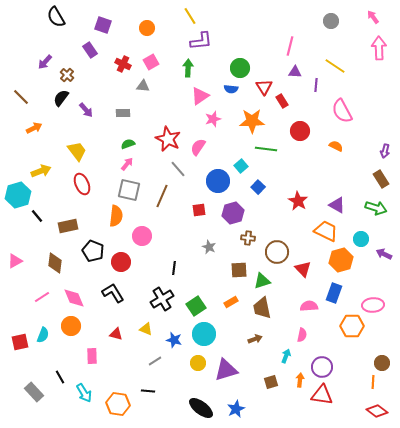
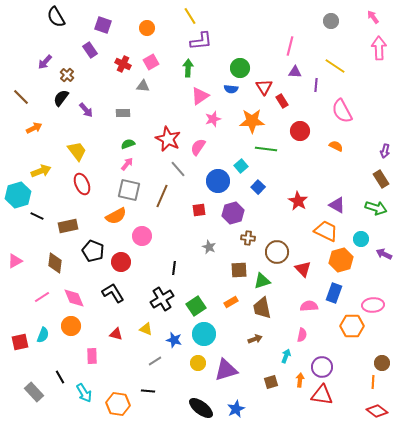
black line at (37, 216): rotated 24 degrees counterclockwise
orange semicircle at (116, 216): rotated 55 degrees clockwise
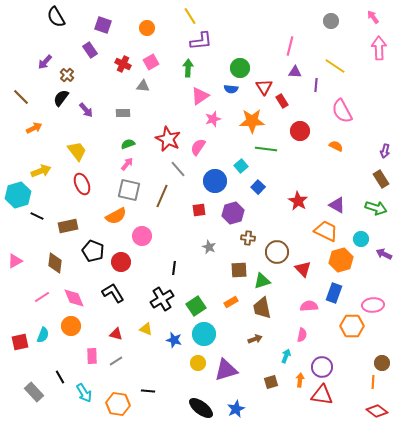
blue circle at (218, 181): moved 3 px left
gray line at (155, 361): moved 39 px left
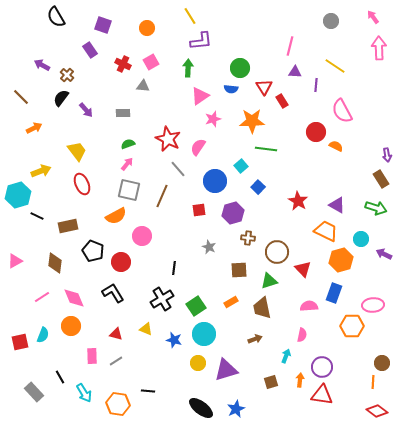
purple arrow at (45, 62): moved 3 px left, 3 px down; rotated 77 degrees clockwise
red circle at (300, 131): moved 16 px right, 1 px down
purple arrow at (385, 151): moved 2 px right, 4 px down; rotated 24 degrees counterclockwise
green triangle at (262, 281): moved 7 px right
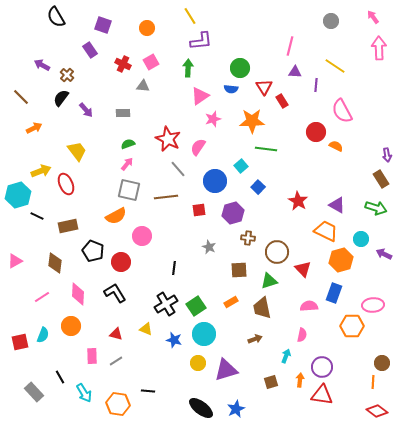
red ellipse at (82, 184): moved 16 px left
brown line at (162, 196): moved 4 px right, 1 px down; rotated 60 degrees clockwise
black L-shape at (113, 293): moved 2 px right
pink diamond at (74, 298): moved 4 px right, 4 px up; rotated 25 degrees clockwise
black cross at (162, 299): moved 4 px right, 5 px down
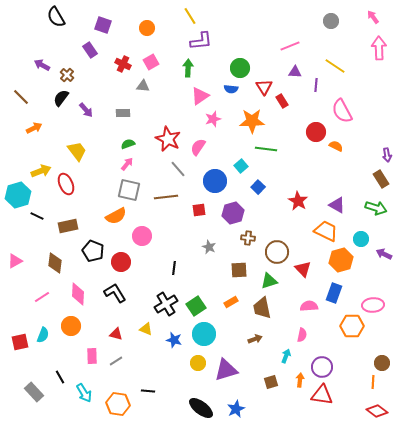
pink line at (290, 46): rotated 54 degrees clockwise
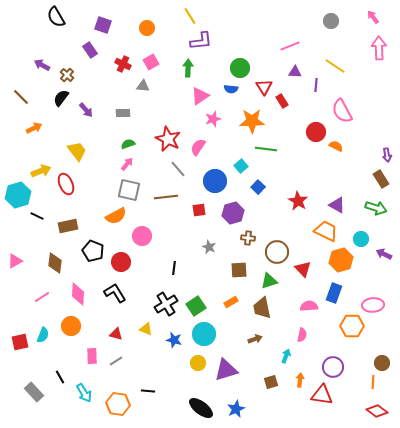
purple circle at (322, 367): moved 11 px right
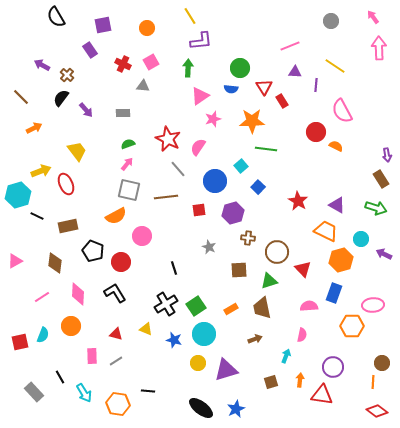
purple square at (103, 25): rotated 30 degrees counterclockwise
black line at (174, 268): rotated 24 degrees counterclockwise
orange rectangle at (231, 302): moved 7 px down
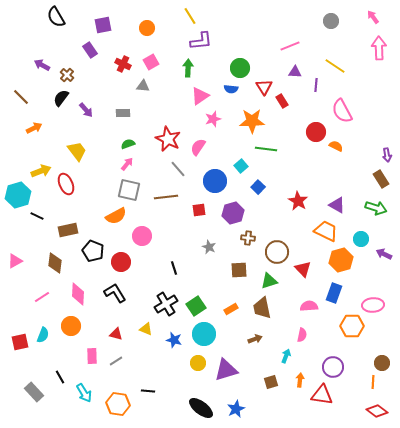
brown rectangle at (68, 226): moved 4 px down
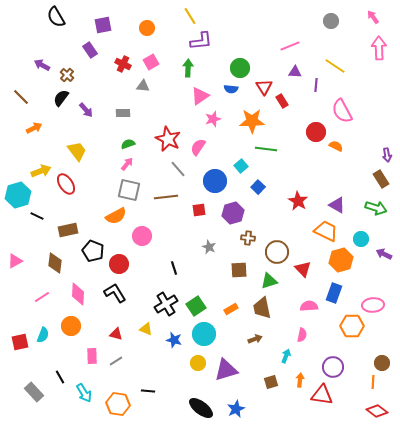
red ellipse at (66, 184): rotated 10 degrees counterclockwise
red circle at (121, 262): moved 2 px left, 2 px down
